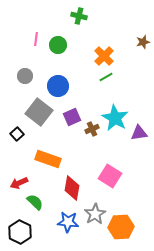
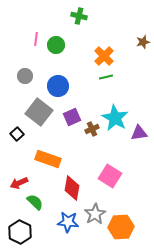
green circle: moved 2 px left
green line: rotated 16 degrees clockwise
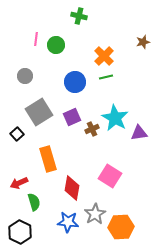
blue circle: moved 17 px right, 4 px up
gray square: rotated 20 degrees clockwise
orange rectangle: rotated 55 degrees clockwise
green semicircle: moved 1 px left; rotated 30 degrees clockwise
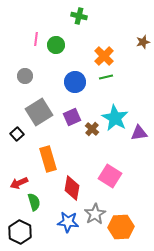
brown cross: rotated 24 degrees counterclockwise
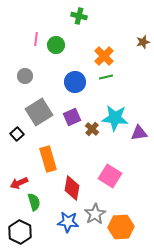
cyan star: rotated 24 degrees counterclockwise
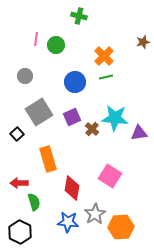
red arrow: rotated 24 degrees clockwise
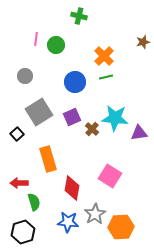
black hexagon: moved 3 px right; rotated 15 degrees clockwise
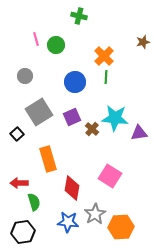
pink line: rotated 24 degrees counterclockwise
green line: rotated 72 degrees counterclockwise
black hexagon: rotated 10 degrees clockwise
